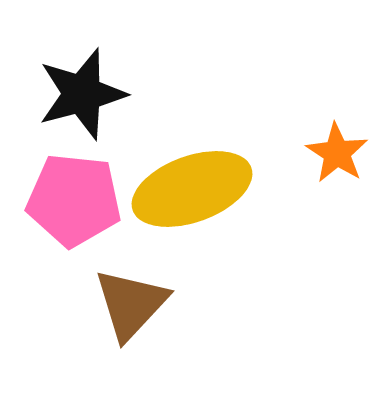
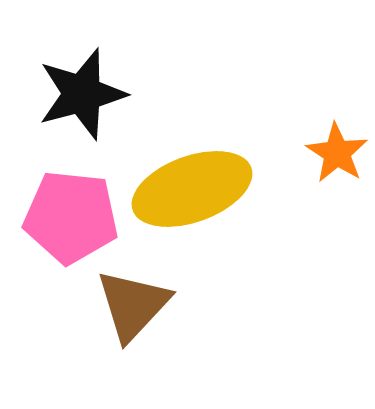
pink pentagon: moved 3 px left, 17 px down
brown triangle: moved 2 px right, 1 px down
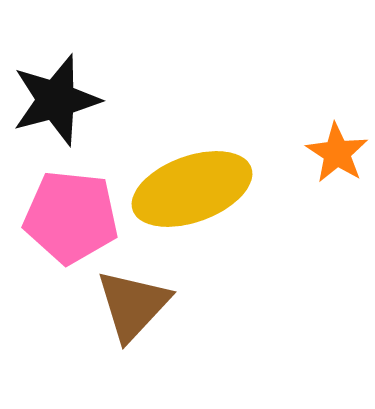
black star: moved 26 px left, 6 px down
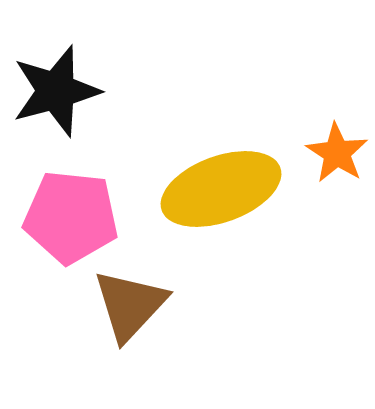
black star: moved 9 px up
yellow ellipse: moved 29 px right
brown triangle: moved 3 px left
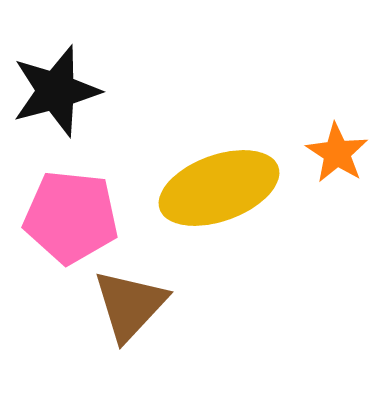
yellow ellipse: moved 2 px left, 1 px up
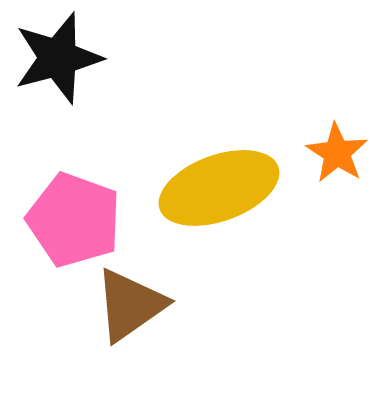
black star: moved 2 px right, 33 px up
pink pentagon: moved 3 px right, 3 px down; rotated 14 degrees clockwise
brown triangle: rotated 12 degrees clockwise
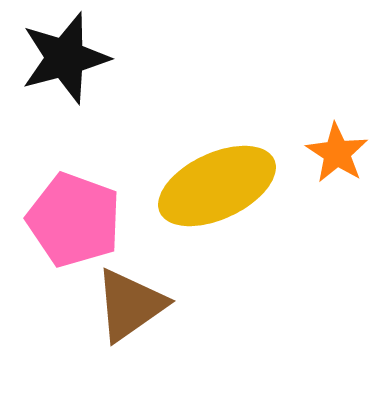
black star: moved 7 px right
yellow ellipse: moved 2 px left, 2 px up; rotated 5 degrees counterclockwise
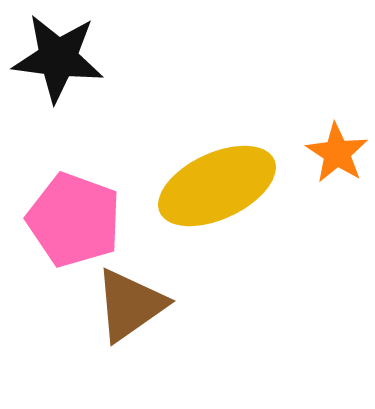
black star: moved 7 px left; rotated 22 degrees clockwise
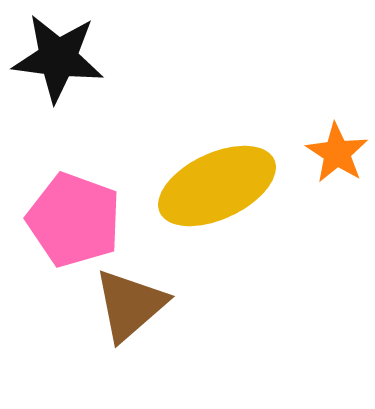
brown triangle: rotated 6 degrees counterclockwise
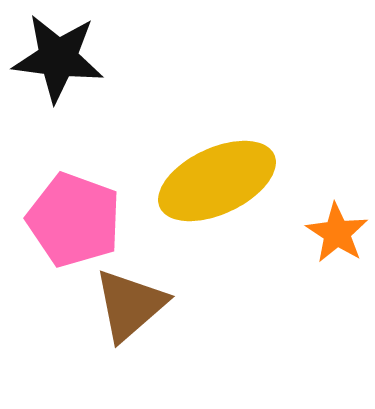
orange star: moved 80 px down
yellow ellipse: moved 5 px up
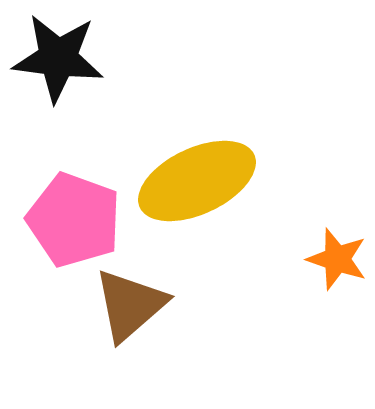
yellow ellipse: moved 20 px left
orange star: moved 26 px down; rotated 14 degrees counterclockwise
